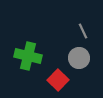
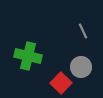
gray circle: moved 2 px right, 9 px down
red square: moved 3 px right, 3 px down
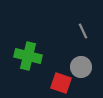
red square: rotated 25 degrees counterclockwise
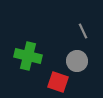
gray circle: moved 4 px left, 6 px up
red square: moved 3 px left, 1 px up
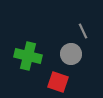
gray circle: moved 6 px left, 7 px up
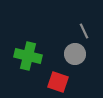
gray line: moved 1 px right
gray circle: moved 4 px right
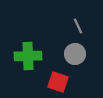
gray line: moved 6 px left, 5 px up
green cross: rotated 16 degrees counterclockwise
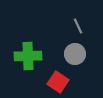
red square: rotated 15 degrees clockwise
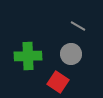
gray line: rotated 35 degrees counterclockwise
gray circle: moved 4 px left
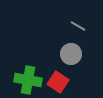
green cross: moved 24 px down; rotated 12 degrees clockwise
